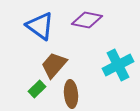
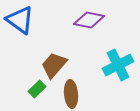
purple diamond: moved 2 px right
blue triangle: moved 20 px left, 6 px up
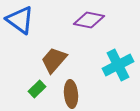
brown trapezoid: moved 5 px up
